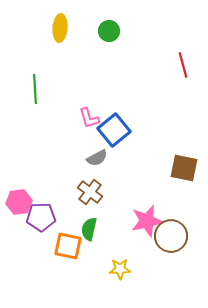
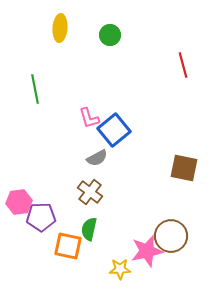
green circle: moved 1 px right, 4 px down
green line: rotated 8 degrees counterclockwise
pink star: moved 30 px down
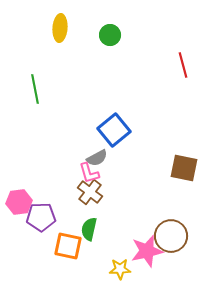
pink L-shape: moved 55 px down
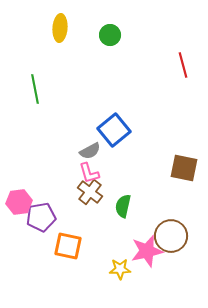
gray semicircle: moved 7 px left, 7 px up
purple pentagon: rotated 8 degrees counterclockwise
green semicircle: moved 34 px right, 23 px up
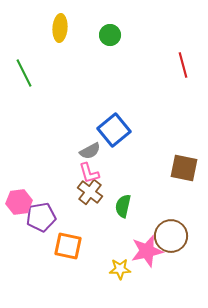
green line: moved 11 px left, 16 px up; rotated 16 degrees counterclockwise
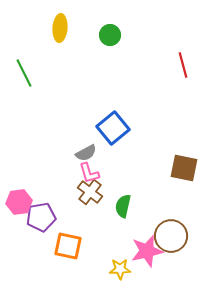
blue square: moved 1 px left, 2 px up
gray semicircle: moved 4 px left, 2 px down
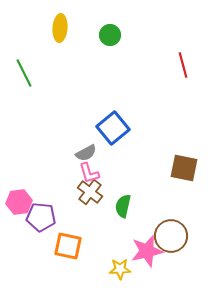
purple pentagon: rotated 16 degrees clockwise
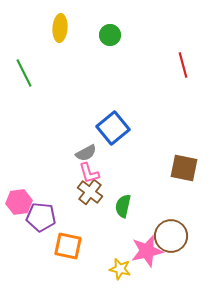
yellow star: rotated 15 degrees clockwise
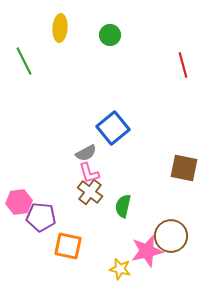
green line: moved 12 px up
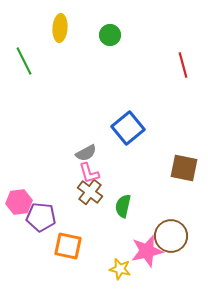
blue square: moved 15 px right
